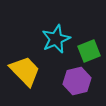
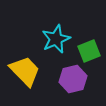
purple hexagon: moved 4 px left, 2 px up
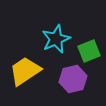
yellow trapezoid: rotated 80 degrees counterclockwise
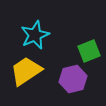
cyan star: moved 21 px left, 4 px up
yellow trapezoid: moved 1 px right
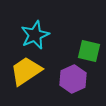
green square: rotated 35 degrees clockwise
purple hexagon: rotated 12 degrees counterclockwise
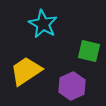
cyan star: moved 8 px right, 11 px up; rotated 20 degrees counterclockwise
purple hexagon: moved 1 px left, 7 px down
